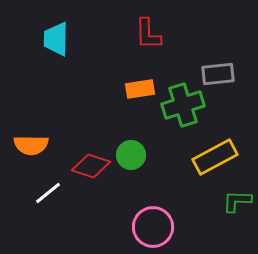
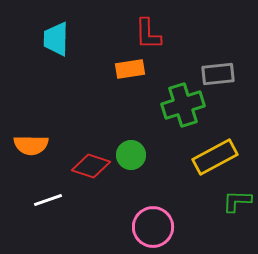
orange rectangle: moved 10 px left, 20 px up
white line: moved 7 px down; rotated 20 degrees clockwise
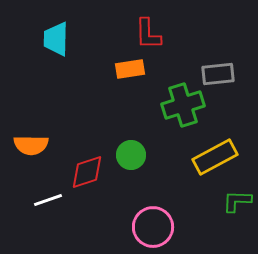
red diamond: moved 4 px left, 6 px down; rotated 36 degrees counterclockwise
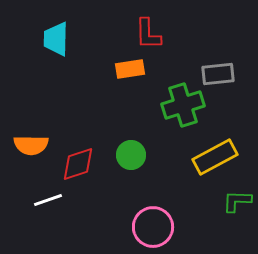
red diamond: moved 9 px left, 8 px up
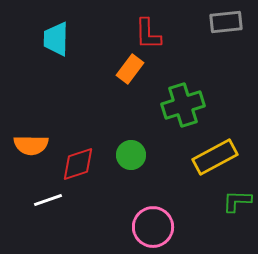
orange rectangle: rotated 44 degrees counterclockwise
gray rectangle: moved 8 px right, 52 px up
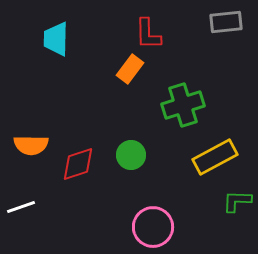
white line: moved 27 px left, 7 px down
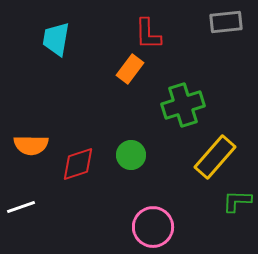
cyan trapezoid: rotated 9 degrees clockwise
yellow rectangle: rotated 21 degrees counterclockwise
